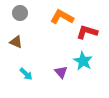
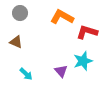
cyan star: rotated 24 degrees clockwise
purple triangle: moved 1 px up
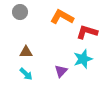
gray circle: moved 1 px up
brown triangle: moved 10 px right, 10 px down; rotated 24 degrees counterclockwise
cyan star: moved 2 px up
purple triangle: rotated 24 degrees clockwise
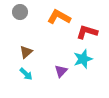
orange L-shape: moved 3 px left
brown triangle: rotated 40 degrees counterclockwise
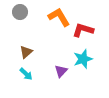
orange L-shape: rotated 30 degrees clockwise
red L-shape: moved 4 px left, 2 px up
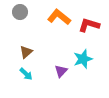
orange L-shape: rotated 20 degrees counterclockwise
red L-shape: moved 6 px right, 5 px up
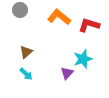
gray circle: moved 2 px up
purple triangle: moved 6 px right, 2 px down
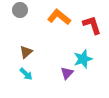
red L-shape: moved 3 px right; rotated 55 degrees clockwise
